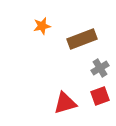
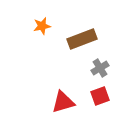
red triangle: moved 2 px left, 1 px up
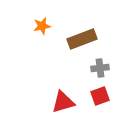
gray cross: rotated 24 degrees clockwise
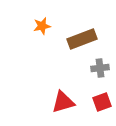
red square: moved 2 px right, 6 px down
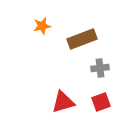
red square: moved 1 px left
